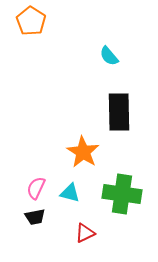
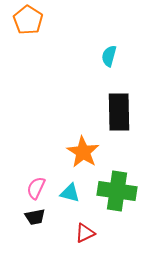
orange pentagon: moved 3 px left, 1 px up
cyan semicircle: rotated 55 degrees clockwise
green cross: moved 5 px left, 3 px up
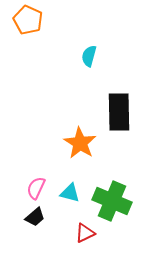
orange pentagon: rotated 8 degrees counterclockwise
cyan semicircle: moved 20 px left
orange star: moved 3 px left, 9 px up
green cross: moved 5 px left, 10 px down; rotated 15 degrees clockwise
black trapezoid: rotated 30 degrees counterclockwise
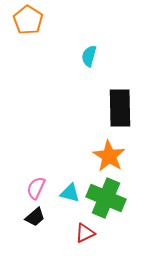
orange pentagon: rotated 8 degrees clockwise
black rectangle: moved 1 px right, 4 px up
orange star: moved 29 px right, 13 px down
green cross: moved 6 px left, 3 px up
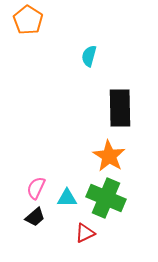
cyan triangle: moved 3 px left, 5 px down; rotated 15 degrees counterclockwise
